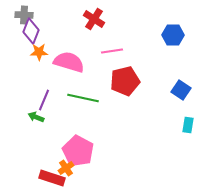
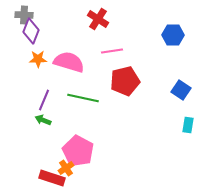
red cross: moved 4 px right
orange star: moved 1 px left, 7 px down
green arrow: moved 7 px right, 3 px down
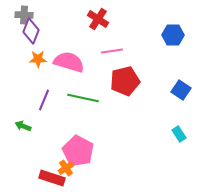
green arrow: moved 20 px left, 6 px down
cyan rectangle: moved 9 px left, 9 px down; rotated 42 degrees counterclockwise
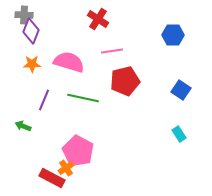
orange star: moved 6 px left, 5 px down
red rectangle: rotated 10 degrees clockwise
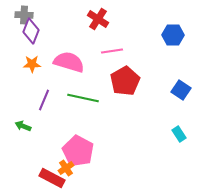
red pentagon: rotated 16 degrees counterclockwise
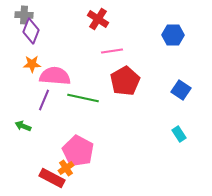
pink semicircle: moved 14 px left, 14 px down; rotated 12 degrees counterclockwise
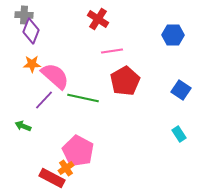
pink semicircle: rotated 36 degrees clockwise
purple line: rotated 20 degrees clockwise
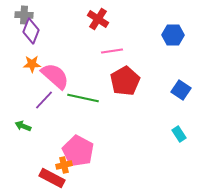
orange cross: moved 2 px left, 3 px up; rotated 21 degrees clockwise
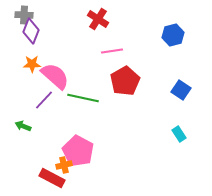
blue hexagon: rotated 15 degrees counterclockwise
